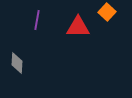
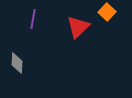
purple line: moved 4 px left, 1 px up
red triangle: rotated 45 degrees counterclockwise
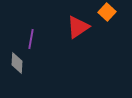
purple line: moved 2 px left, 20 px down
red triangle: rotated 10 degrees clockwise
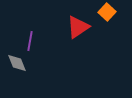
purple line: moved 1 px left, 2 px down
gray diamond: rotated 25 degrees counterclockwise
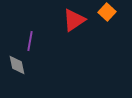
red triangle: moved 4 px left, 7 px up
gray diamond: moved 2 px down; rotated 10 degrees clockwise
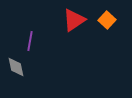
orange square: moved 8 px down
gray diamond: moved 1 px left, 2 px down
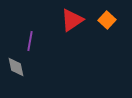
red triangle: moved 2 px left
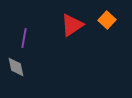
red triangle: moved 5 px down
purple line: moved 6 px left, 3 px up
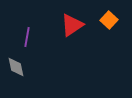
orange square: moved 2 px right
purple line: moved 3 px right, 1 px up
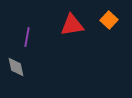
red triangle: rotated 25 degrees clockwise
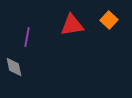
gray diamond: moved 2 px left
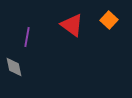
red triangle: rotated 45 degrees clockwise
